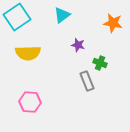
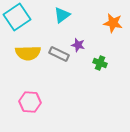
gray rectangle: moved 28 px left, 27 px up; rotated 42 degrees counterclockwise
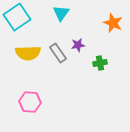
cyan triangle: moved 1 px left, 2 px up; rotated 18 degrees counterclockwise
orange star: rotated 12 degrees clockwise
purple star: rotated 24 degrees counterclockwise
gray rectangle: moved 1 px left, 1 px up; rotated 30 degrees clockwise
green cross: rotated 32 degrees counterclockwise
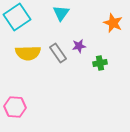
purple star: moved 1 px right, 1 px down
pink hexagon: moved 15 px left, 5 px down
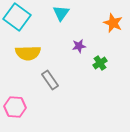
cyan square: rotated 20 degrees counterclockwise
gray rectangle: moved 8 px left, 27 px down
green cross: rotated 24 degrees counterclockwise
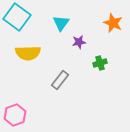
cyan triangle: moved 10 px down
purple star: moved 4 px up
green cross: rotated 16 degrees clockwise
gray rectangle: moved 10 px right; rotated 72 degrees clockwise
pink hexagon: moved 8 px down; rotated 25 degrees counterclockwise
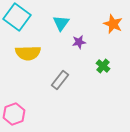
orange star: moved 1 px down
green cross: moved 3 px right, 3 px down; rotated 32 degrees counterclockwise
pink hexagon: moved 1 px left, 1 px up
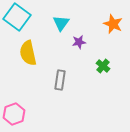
yellow semicircle: rotated 80 degrees clockwise
gray rectangle: rotated 30 degrees counterclockwise
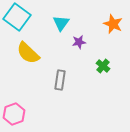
yellow semicircle: rotated 35 degrees counterclockwise
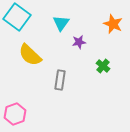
yellow semicircle: moved 2 px right, 2 px down
pink hexagon: moved 1 px right
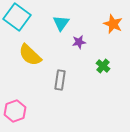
pink hexagon: moved 3 px up
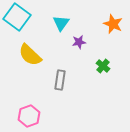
pink hexagon: moved 14 px right, 5 px down
